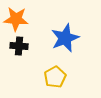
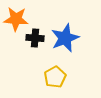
black cross: moved 16 px right, 8 px up
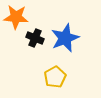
orange star: moved 2 px up
black cross: rotated 18 degrees clockwise
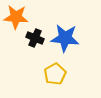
blue star: rotated 28 degrees clockwise
yellow pentagon: moved 3 px up
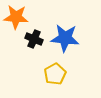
black cross: moved 1 px left, 1 px down
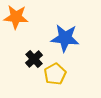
black cross: moved 20 px down; rotated 24 degrees clockwise
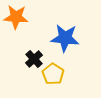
yellow pentagon: moved 2 px left; rotated 10 degrees counterclockwise
